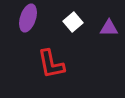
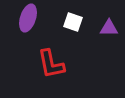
white square: rotated 30 degrees counterclockwise
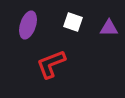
purple ellipse: moved 7 px down
red L-shape: rotated 80 degrees clockwise
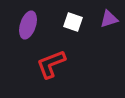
purple triangle: moved 9 px up; rotated 18 degrees counterclockwise
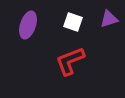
red L-shape: moved 19 px right, 3 px up
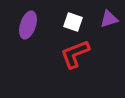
red L-shape: moved 5 px right, 7 px up
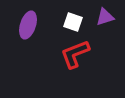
purple triangle: moved 4 px left, 2 px up
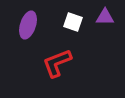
purple triangle: rotated 18 degrees clockwise
red L-shape: moved 18 px left, 9 px down
